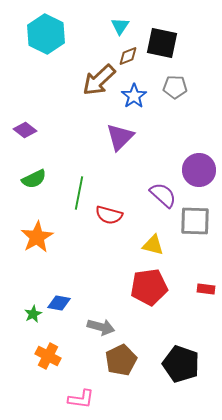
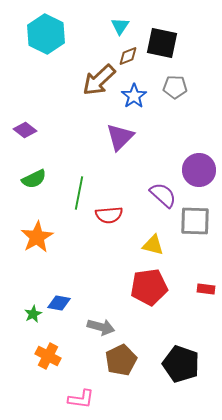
red semicircle: rotated 20 degrees counterclockwise
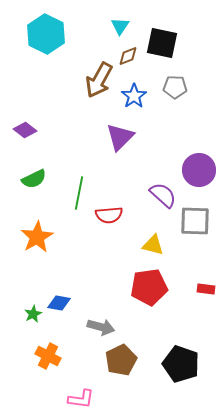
brown arrow: rotated 18 degrees counterclockwise
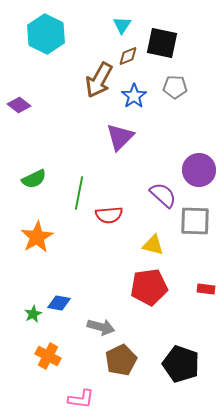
cyan triangle: moved 2 px right, 1 px up
purple diamond: moved 6 px left, 25 px up
